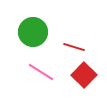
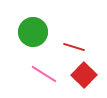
pink line: moved 3 px right, 2 px down
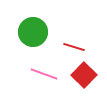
pink line: rotated 12 degrees counterclockwise
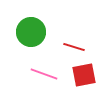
green circle: moved 2 px left
red square: rotated 35 degrees clockwise
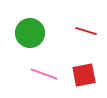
green circle: moved 1 px left, 1 px down
red line: moved 12 px right, 16 px up
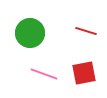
red square: moved 2 px up
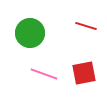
red line: moved 5 px up
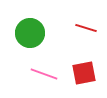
red line: moved 2 px down
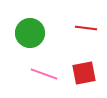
red line: rotated 10 degrees counterclockwise
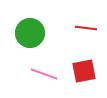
red square: moved 2 px up
